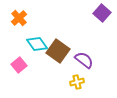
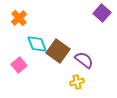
cyan diamond: rotated 15 degrees clockwise
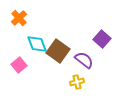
purple square: moved 26 px down
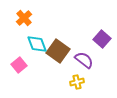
orange cross: moved 5 px right
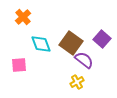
orange cross: moved 1 px left, 1 px up
cyan diamond: moved 4 px right
brown square: moved 13 px right, 8 px up
pink square: rotated 35 degrees clockwise
yellow cross: rotated 16 degrees counterclockwise
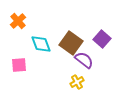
orange cross: moved 5 px left, 4 px down
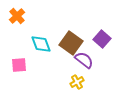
orange cross: moved 1 px left, 5 px up
